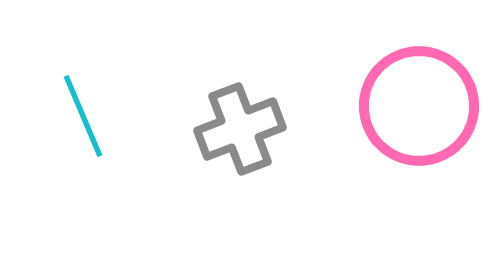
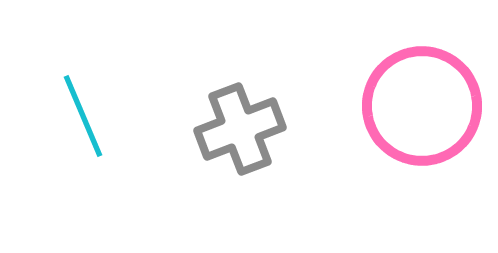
pink circle: moved 3 px right
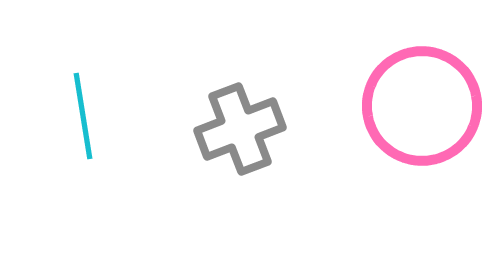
cyan line: rotated 14 degrees clockwise
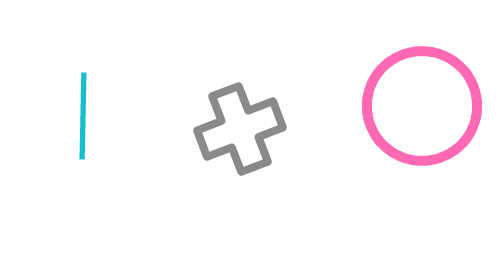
cyan line: rotated 10 degrees clockwise
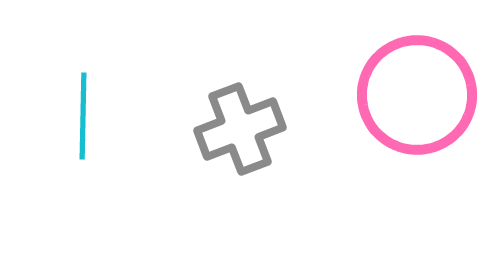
pink circle: moved 5 px left, 11 px up
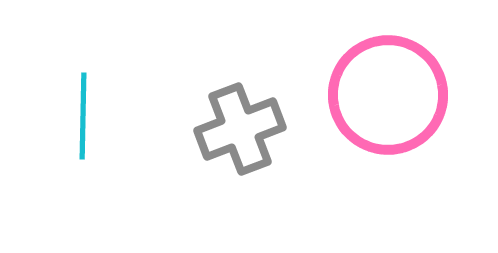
pink circle: moved 29 px left
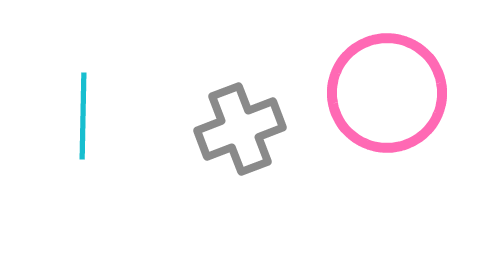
pink circle: moved 1 px left, 2 px up
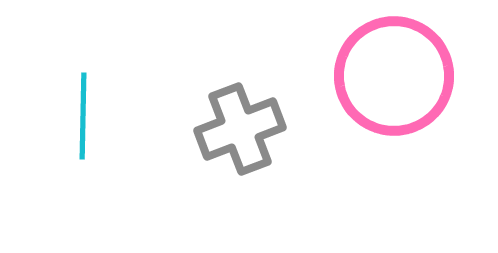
pink circle: moved 7 px right, 17 px up
